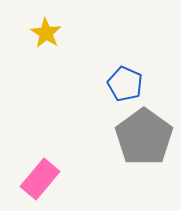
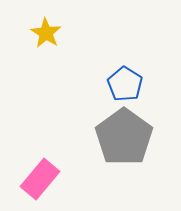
blue pentagon: rotated 8 degrees clockwise
gray pentagon: moved 20 px left
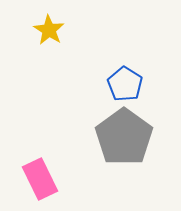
yellow star: moved 3 px right, 3 px up
pink rectangle: rotated 66 degrees counterclockwise
